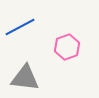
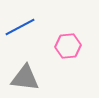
pink hexagon: moved 1 px right, 1 px up; rotated 15 degrees clockwise
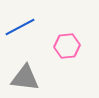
pink hexagon: moved 1 px left
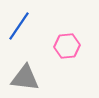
blue line: moved 1 px left, 1 px up; rotated 28 degrees counterclockwise
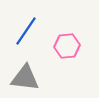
blue line: moved 7 px right, 5 px down
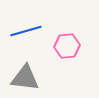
blue line: rotated 40 degrees clockwise
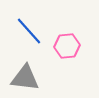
blue line: moved 3 px right; rotated 64 degrees clockwise
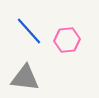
pink hexagon: moved 6 px up
